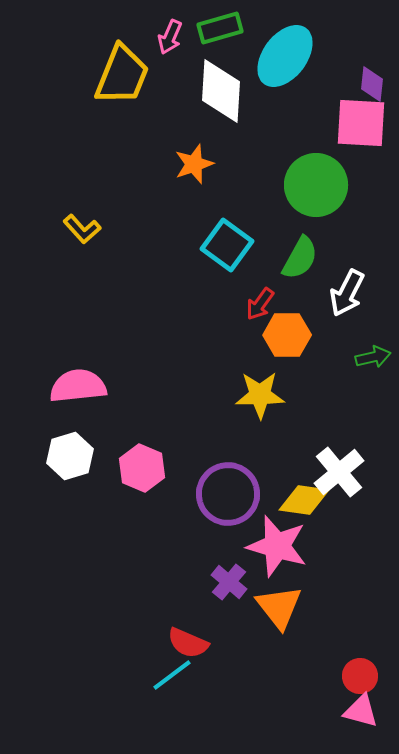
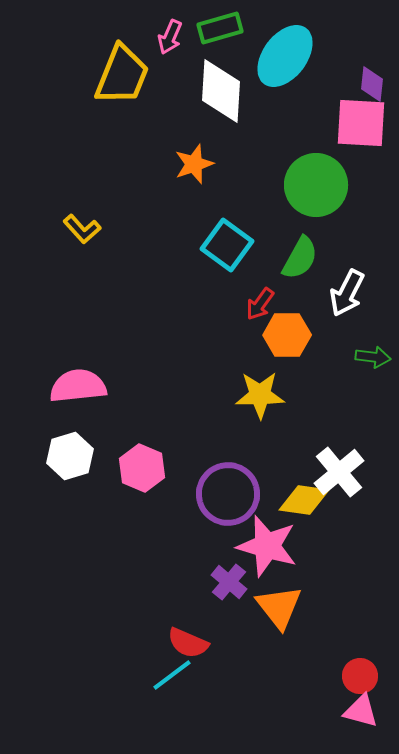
green arrow: rotated 20 degrees clockwise
pink star: moved 10 px left
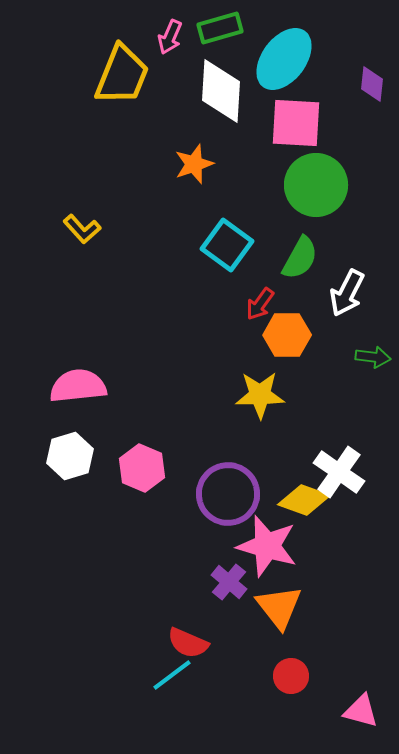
cyan ellipse: moved 1 px left, 3 px down
pink square: moved 65 px left
white cross: rotated 15 degrees counterclockwise
yellow diamond: rotated 12 degrees clockwise
red circle: moved 69 px left
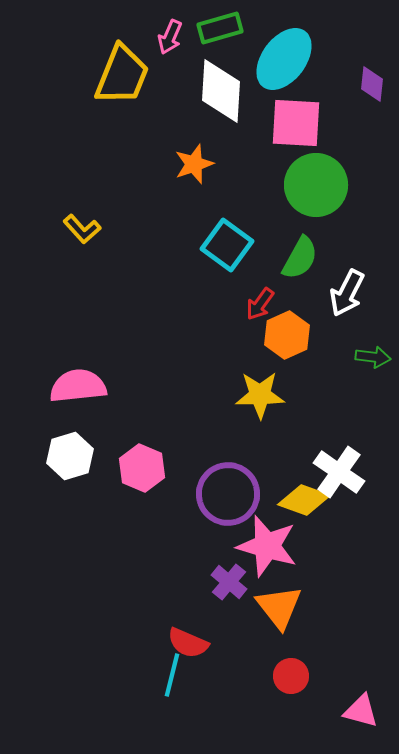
orange hexagon: rotated 24 degrees counterclockwise
cyan line: rotated 39 degrees counterclockwise
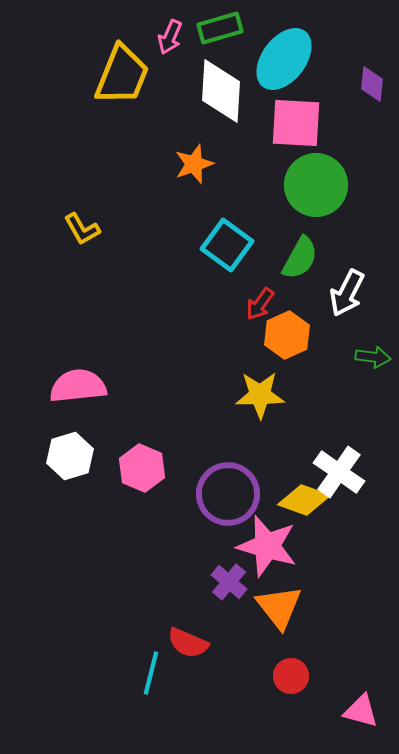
yellow L-shape: rotated 12 degrees clockwise
cyan line: moved 21 px left, 2 px up
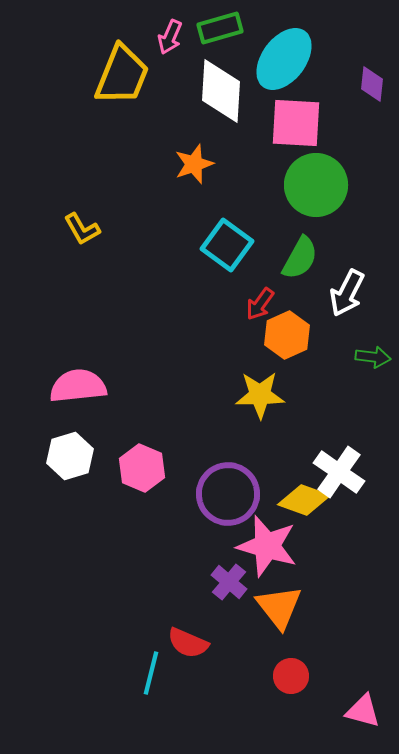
pink triangle: moved 2 px right
